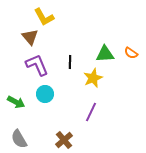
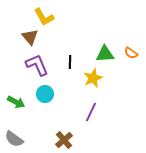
gray semicircle: moved 5 px left; rotated 24 degrees counterclockwise
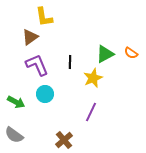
yellow L-shape: rotated 20 degrees clockwise
brown triangle: rotated 36 degrees clockwise
green triangle: rotated 24 degrees counterclockwise
gray semicircle: moved 4 px up
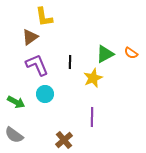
purple line: moved 1 px right, 5 px down; rotated 24 degrees counterclockwise
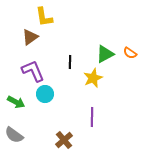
orange semicircle: moved 1 px left
purple L-shape: moved 4 px left, 6 px down
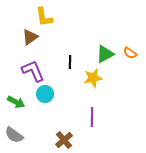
yellow star: rotated 12 degrees clockwise
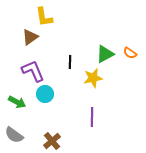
green arrow: moved 1 px right
brown cross: moved 12 px left, 1 px down
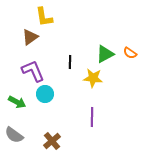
yellow star: rotated 18 degrees clockwise
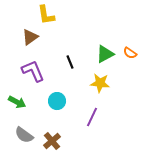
yellow L-shape: moved 2 px right, 2 px up
black line: rotated 24 degrees counterclockwise
yellow star: moved 7 px right, 5 px down
cyan circle: moved 12 px right, 7 px down
purple line: rotated 24 degrees clockwise
gray semicircle: moved 10 px right
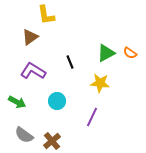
green triangle: moved 1 px right, 1 px up
purple L-shape: rotated 35 degrees counterclockwise
